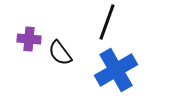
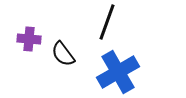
black semicircle: moved 3 px right, 1 px down
blue cross: moved 2 px right, 2 px down
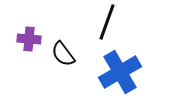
blue cross: moved 2 px right
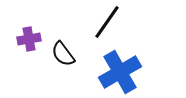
black line: rotated 15 degrees clockwise
purple cross: rotated 15 degrees counterclockwise
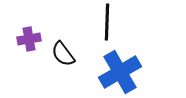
black line: rotated 33 degrees counterclockwise
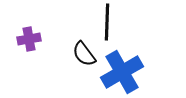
black semicircle: moved 21 px right
blue cross: moved 2 px right
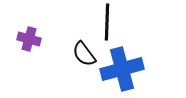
purple cross: rotated 25 degrees clockwise
blue cross: moved 3 px up; rotated 15 degrees clockwise
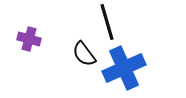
black line: rotated 18 degrees counterclockwise
blue cross: moved 2 px right, 1 px up; rotated 9 degrees counterclockwise
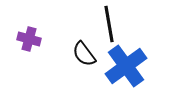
black line: moved 2 px right, 2 px down; rotated 6 degrees clockwise
blue cross: moved 2 px right, 2 px up; rotated 12 degrees counterclockwise
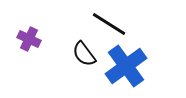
black line: rotated 48 degrees counterclockwise
purple cross: rotated 10 degrees clockwise
